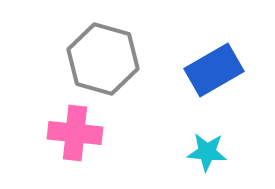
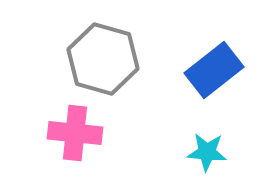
blue rectangle: rotated 8 degrees counterclockwise
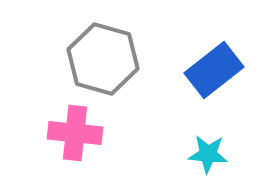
cyan star: moved 1 px right, 2 px down
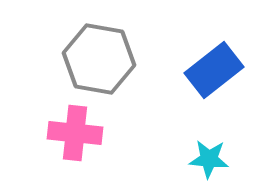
gray hexagon: moved 4 px left; rotated 6 degrees counterclockwise
cyan star: moved 1 px right, 5 px down
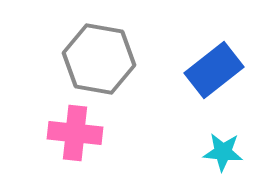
cyan star: moved 14 px right, 7 px up
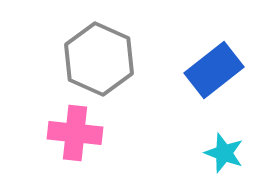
gray hexagon: rotated 14 degrees clockwise
cyan star: moved 1 px right, 1 px down; rotated 15 degrees clockwise
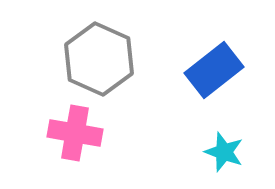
pink cross: rotated 4 degrees clockwise
cyan star: moved 1 px up
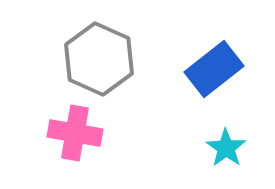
blue rectangle: moved 1 px up
cyan star: moved 2 px right, 4 px up; rotated 15 degrees clockwise
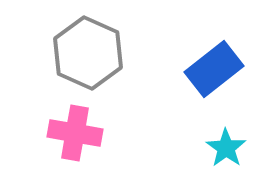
gray hexagon: moved 11 px left, 6 px up
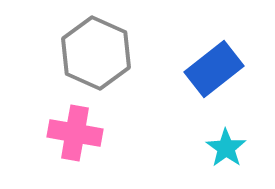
gray hexagon: moved 8 px right
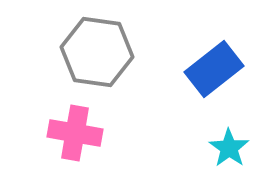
gray hexagon: moved 1 px right, 1 px up; rotated 16 degrees counterclockwise
cyan star: moved 3 px right
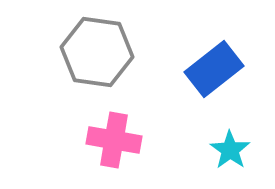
pink cross: moved 39 px right, 7 px down
cyan star: moved 1 px right, 2 px down
